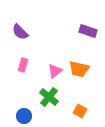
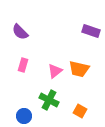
purple rectangle: moved 3 px right
green cross: moved 3 px down; rotated 12 degrees counterclockwise
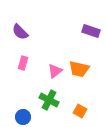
pink rectangle: moved 2 px up
blue circle: moved 1 px left, 1 px down
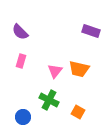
pink rectangle: moved 2 px left, 2 px up
pink triangle: rotated 14 degrees counterclockwise
orange square: moved 2 px left, 1 px down
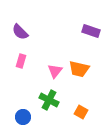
orange square: moved 3 px right
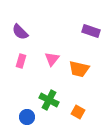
pink triangle: moved 3 px left, 12 px up
orange square: moved 3 px left
blue circle: moved 4 px right
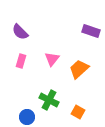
orange trapezoid: rotated 125 degrees clockwise
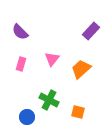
purple rectangle: rotated 66 degrees counterclockwise
pink rectangle: moved 3 px down
orange trapezoid: moved 2 px right
orange square: rotated 16 degrees counterclockwise
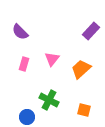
pink rectangle: moved 3 px right
orange square: moved 6 px right, 2 px up
